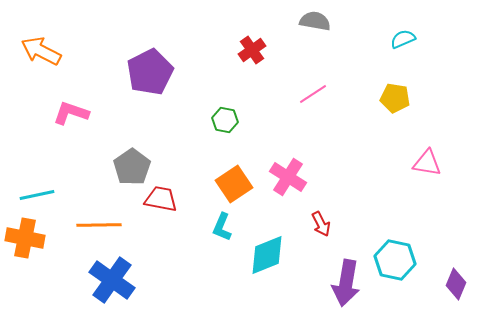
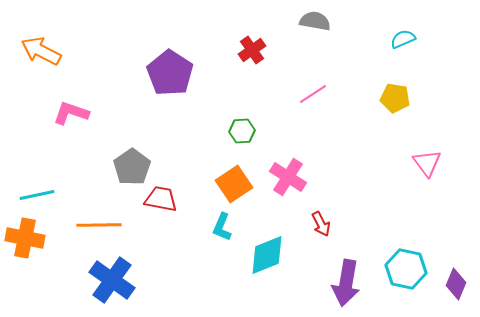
purple pentagon: moved 20 px right, 1 px down; rotated 12 degrees counterclockwise
green hexagon: moved 17 px right, 11 px down; rotated 15 degrees counterclockwise
pink triangle: rotated 44 degrees clockwise
cyan hexagon: moved 11 px right, 9 px down
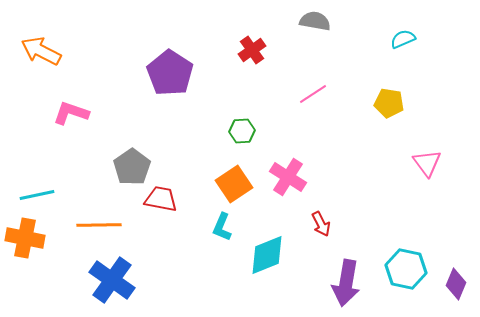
yellow pentagon: moved 6 px left, 5 px down
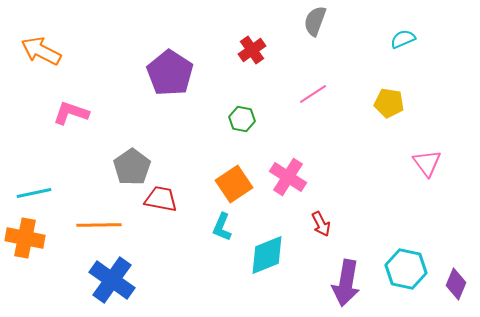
gray semicircle: rotated 80 degrees counterclockwise
green hexagon: moved 12 px up; rotated 15 degrees clockwise
cyan line: moved 3 px left, 2 px up
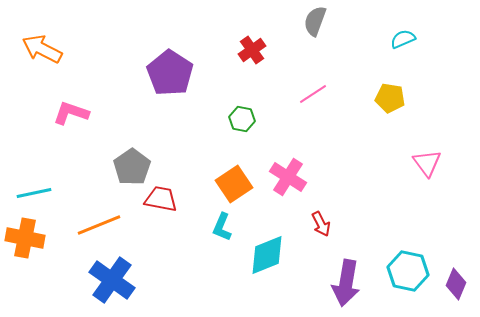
orange arrow: moved 1 px right, 2 px up
yellow pentagon: moved 1 px right, 5 px up
orange line: rotated 21 degrees counterclockwise
cyan hexagon: moved 2 px right, 2 px down
